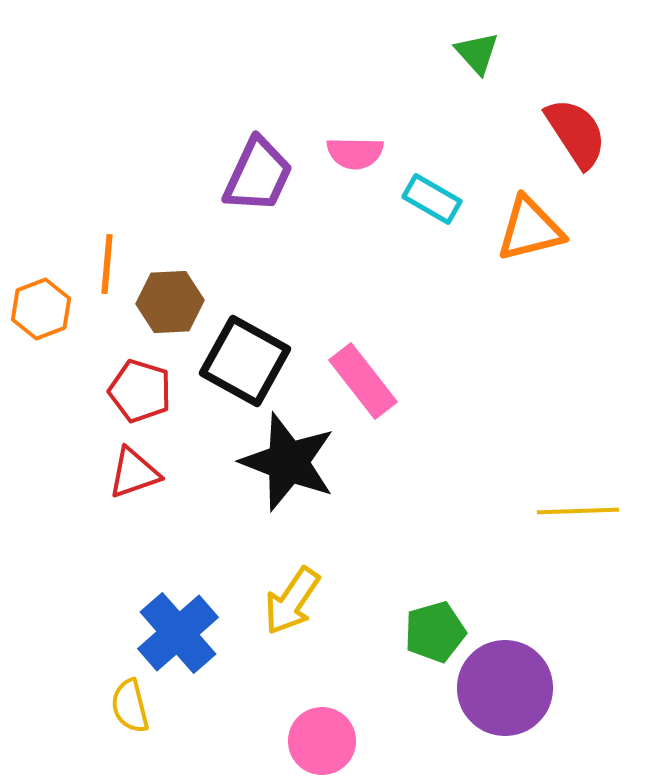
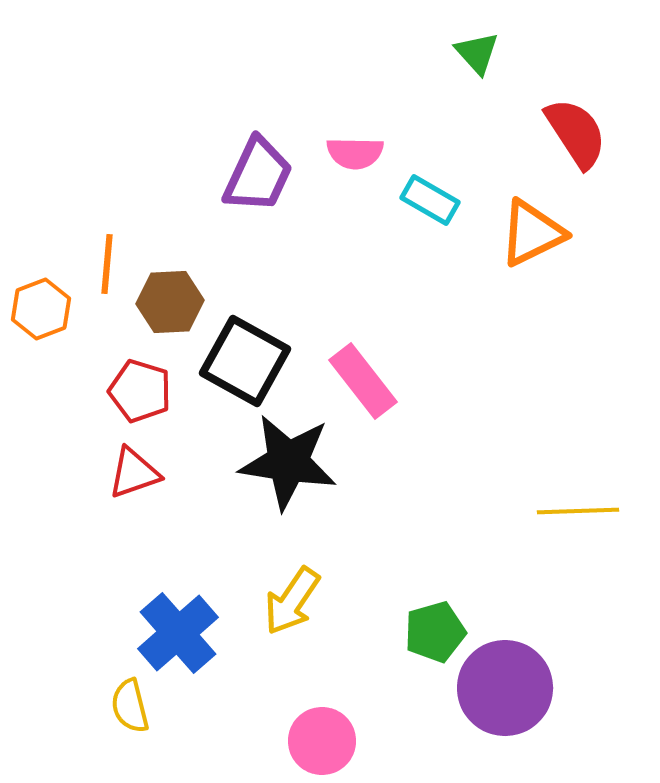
cyan rectangle: moved 2 px left, 1 px down
orange triangle: moved 2 px right, 4 px down; rotated 12 degrees counterclockwise
black star: rotated 12 degrees counterclockwise
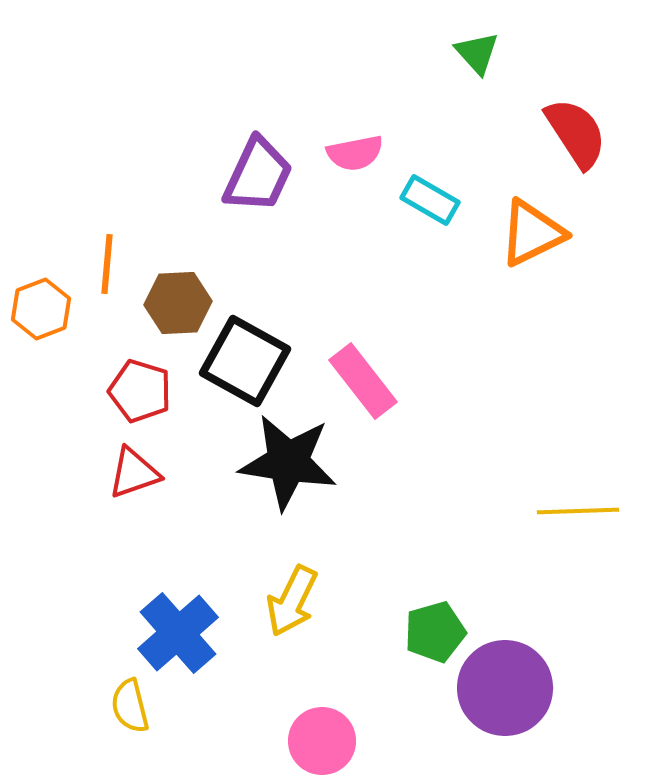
pink semicircle: rotated 12 degrees counterclockwise
brown hexagon: moved 8 px right, 1 px down
yellow arrow: rotated 8 degrees counterclockwise
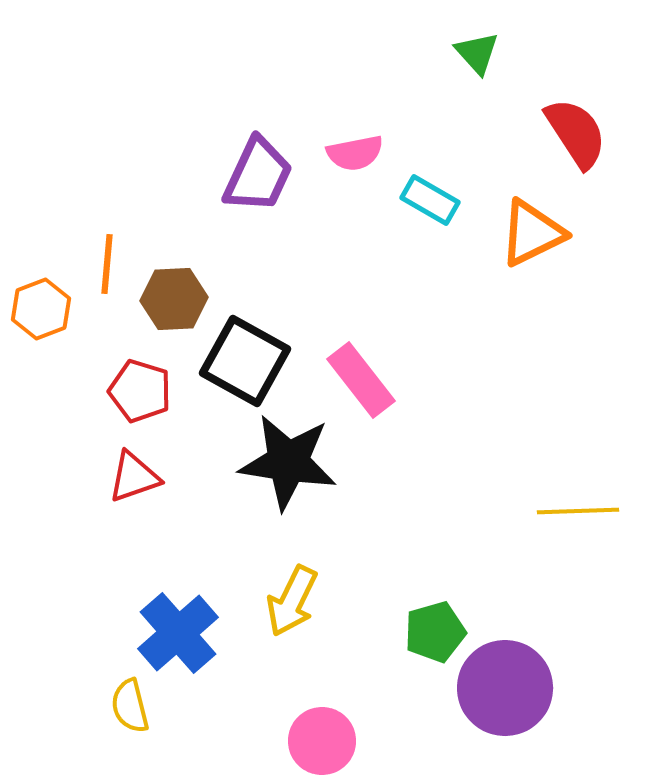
brown hexagon: moved 4 px left, 4 px up
pink rectangle: moved 2 px left, 1 px up
red triangle: moved 4 px down
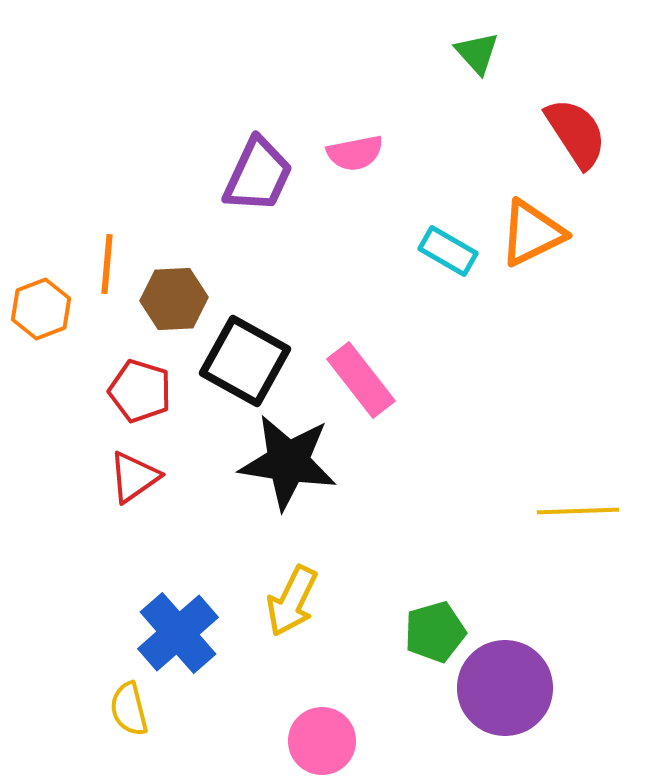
cyan rectangle: moved 18 px right, 51 px down
red triangle: rotated 16 degrees counterclockwise
yellow semicircle: moved 1 px left, 3 px down
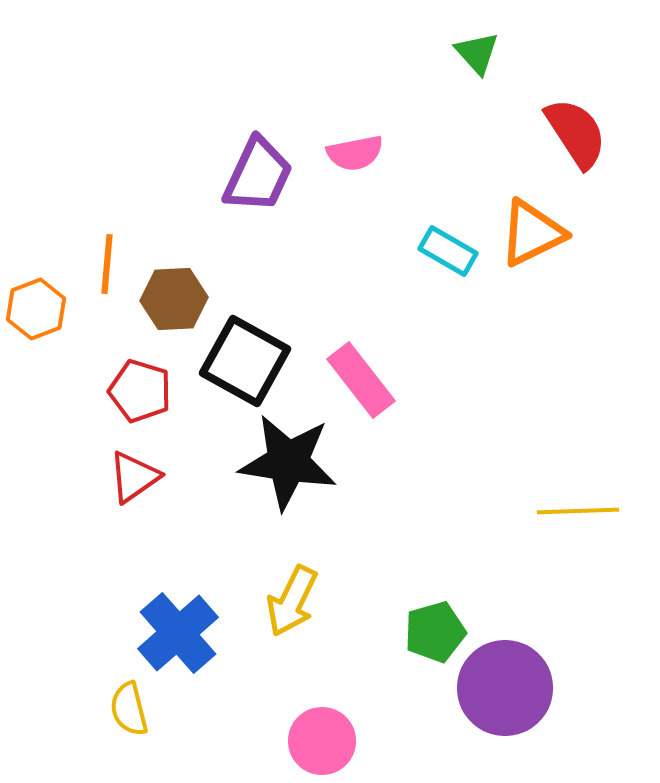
orange hexagon: moved 5 px left
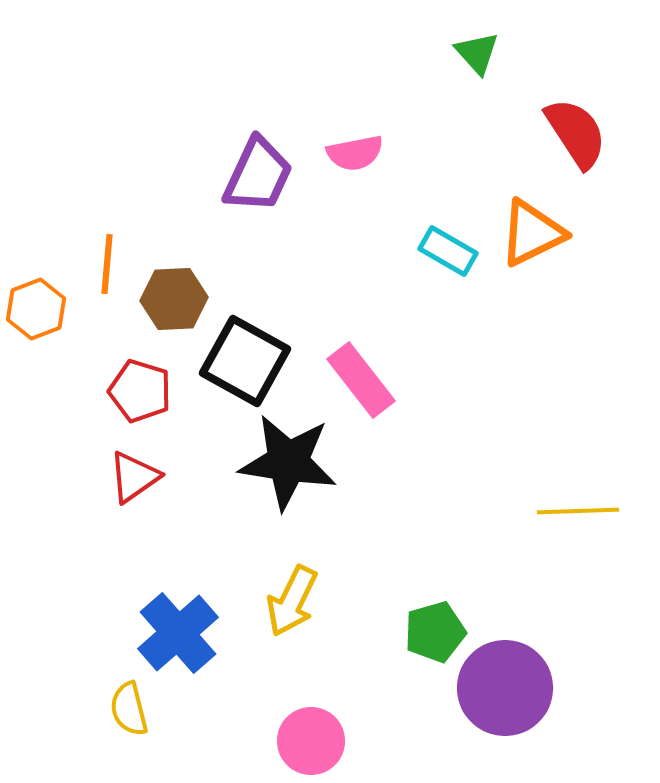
pink circle: moved 11 px left
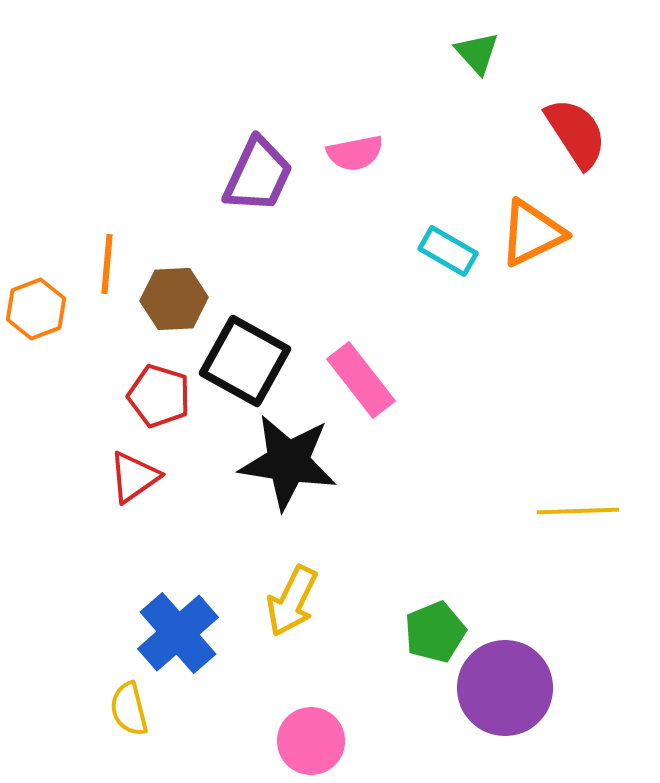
red pentagon: moved 19 px right, 5 px down
green pentagon: rotated 6 degrees counterclockwise
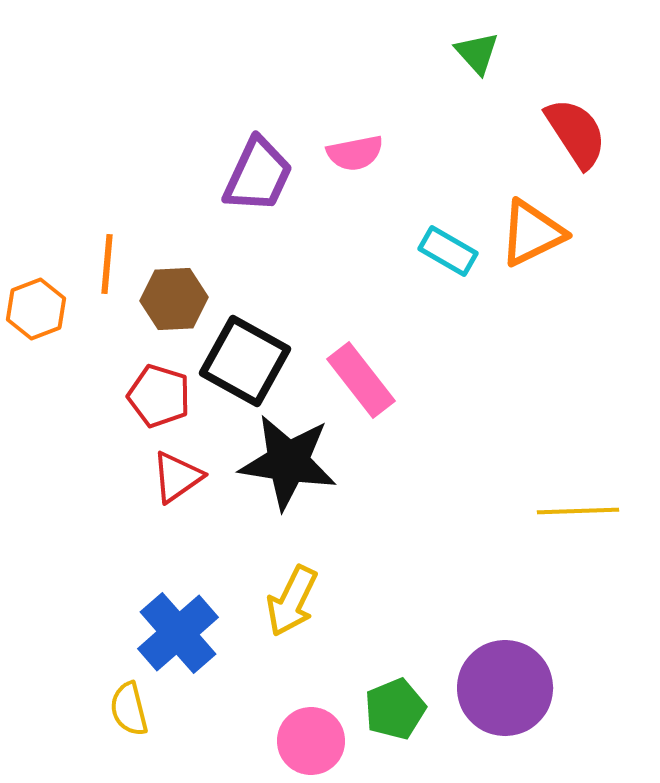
red triangle: moved 43 px right
green pentagon: moved 40 px left, 77 px down
